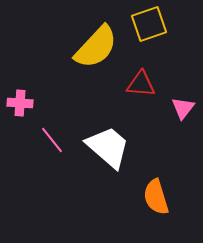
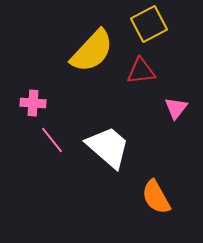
yellow square: rotated 9 degrees counterclockwise
yellow semicircle: moved 4 px left, 4 px down
red triangle: moved 13 px up; rotated 12 degrees counterclockwise
pink cross: moved 13 px right
pink triangle: moved 7 px left
orange semicircle: rotated 12 degrees counterclockwise
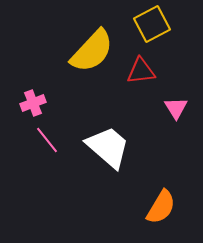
yellow square: moved 3 px right
pink cross: rotated 25 degrees counterclockwise
pink triangle: rotated 10 degrees counterclockwise
pink line: moved 5 px left
orange semicircle: moved 5 px right, 10 px down; rotated 120 degrees counterclockwise
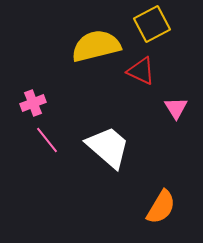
yellow semicircle: moved 4 px right, 5 px up; rotated 147 degrees counterclockwise
red triangle: rotated 32 degrees clockwise
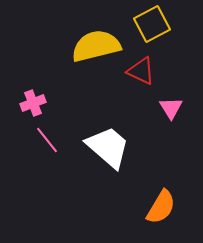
pink triangle: moved 5 px left
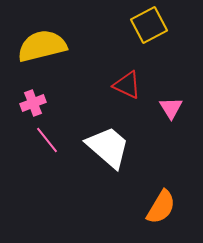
yellow square: moved 3 px left, 1 px down
yellow semicircle: moved 54 px left
red triangle: moved 14 px left, 14 px down
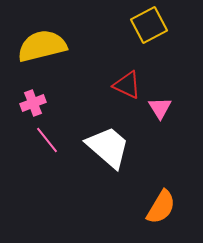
pink triangle: moved 11 px left
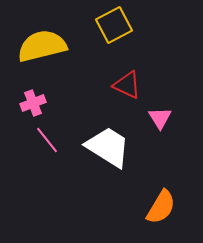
yellow square: moved 35 px left
pink triangle: moved 10 px down
white trapezoid: rotated 9 degrees counterclockwise
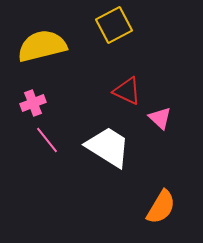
red triangle: moved 6 px down
pink triangle: rotated 15 degrees counterclockwise
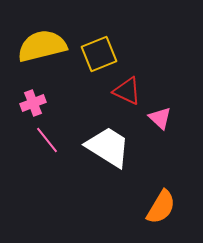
yellow square: moved 15 px left, 29 px down; rotated 6 degrees clockwise
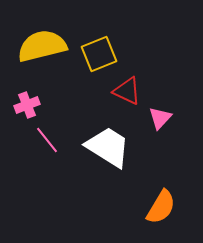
pink cross: moved 6 px left, 2 px down
pink triangle: rotated 30 degrees clockwise
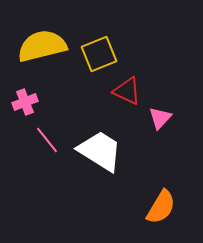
pink cross: moved 2 px left, 3 px up
white trapezoid: moved 8 px left, 4 px down
